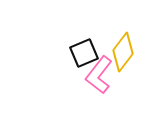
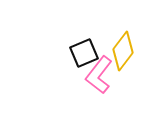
yellow diamond: moved 1 px up
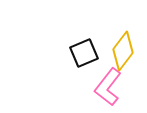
pink L-shape: moved 9 px right, 12 px down
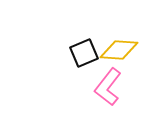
yellow diamond: moved 4 px left, 1 px up; rotated 57 degrees clockwise
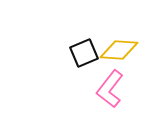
pink L-shape: moved 2 px right, 2 px down
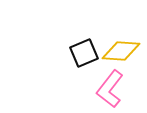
yellow diamond: moved 2 px right, 1 px down
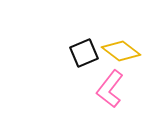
yellow diamond: rotated 33 degrees clockwise
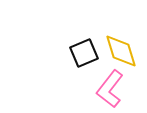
yellow diamond: rotated 36 degrees clockwise
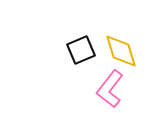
black square: moved 3 px left, 3 px up
